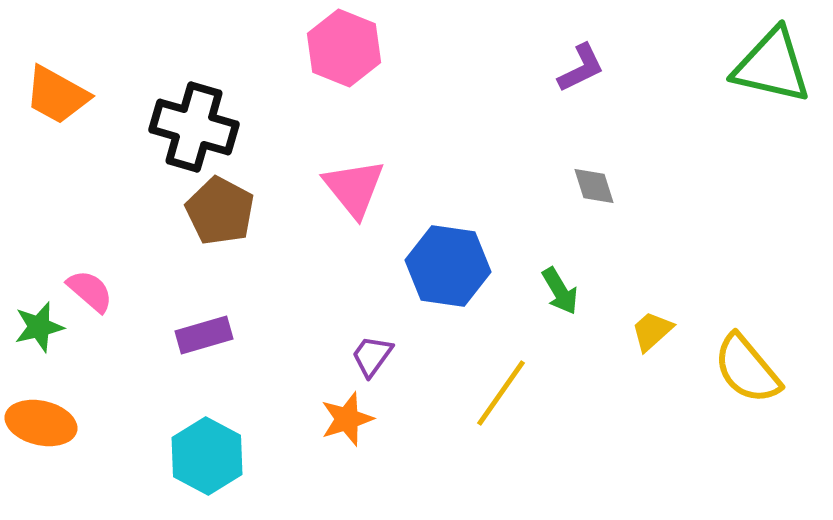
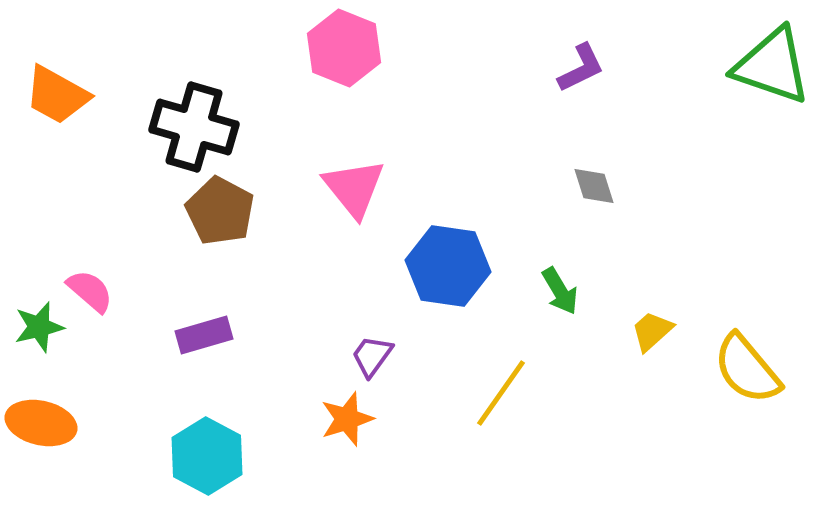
green triangle: rotated 6 degrees clockwise
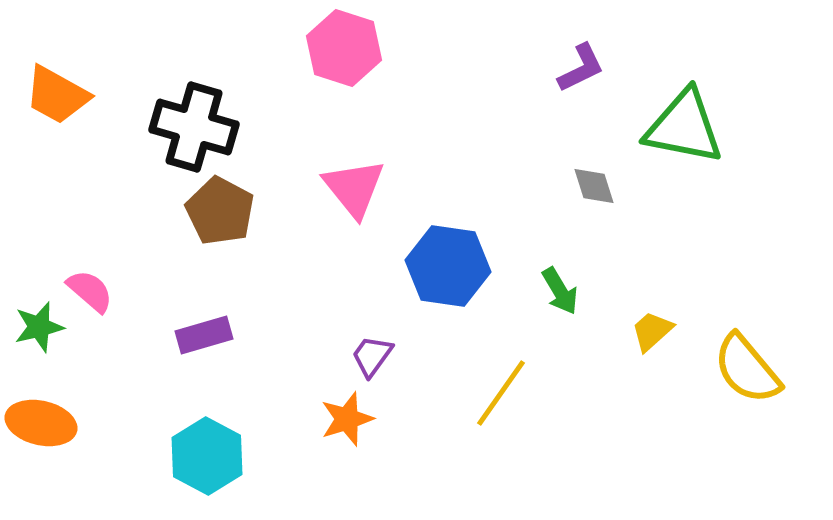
pink hexagon: rotated 4 degrees counterclockwise
green triangle: moved 88 px left, 61 px down; rotated 8 degrees counterclockwise
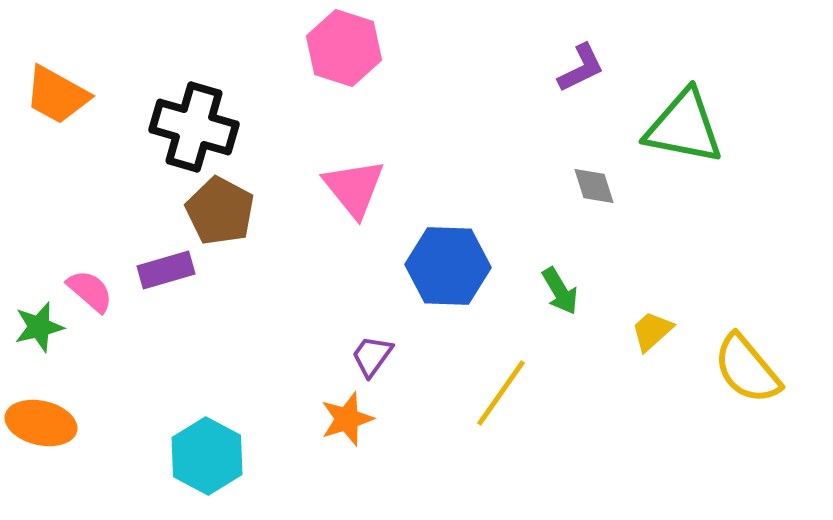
blue hexagon: rotated 6 degrees counterclockwise
purple rectangle: moved 38 px left, 65 px up
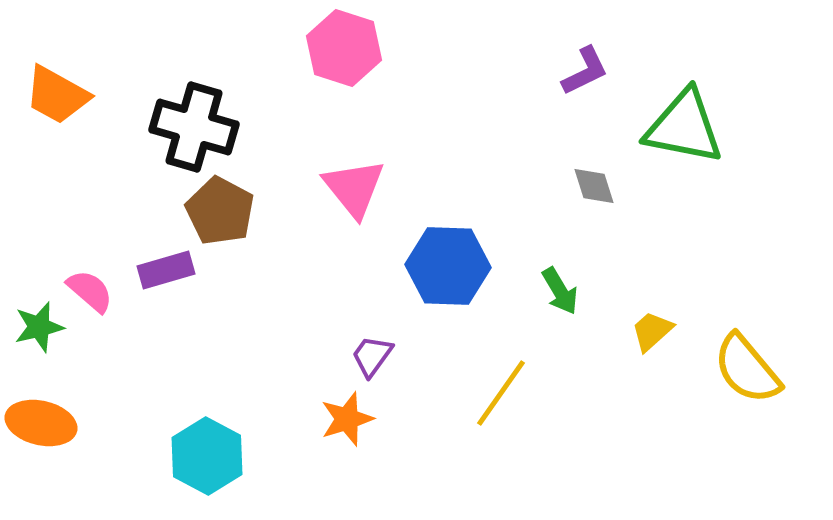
purple L-shape: moved 4 px right, 3 px down
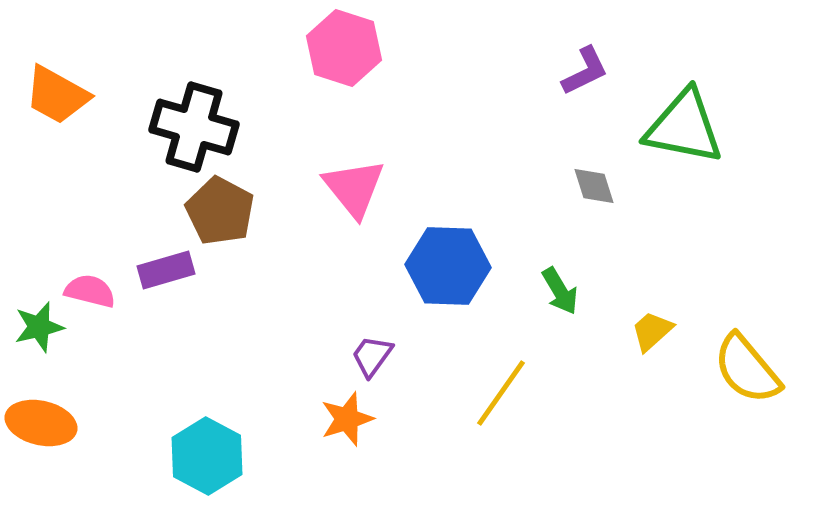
pink semicircle: rotated 27 degrees counterclockwise
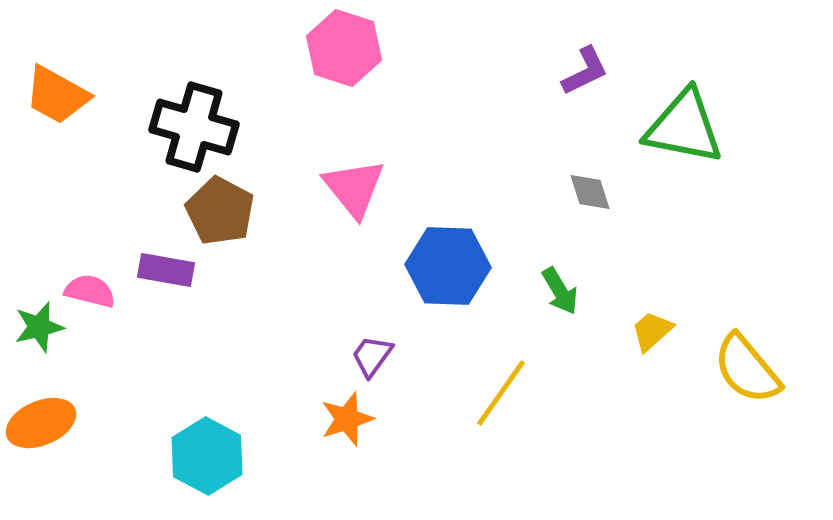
gray diamond: moved 4 px left, 6 px down
purple rectangle: rotated 26 degrees clockwise
orange ellipse: rotated 36 degrees counterclockwise
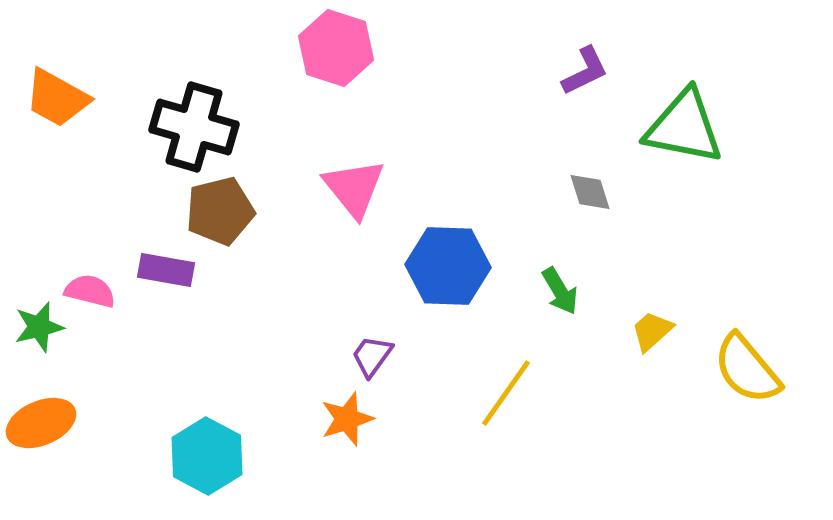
pink hexagon: moved 8 px left
orange trapezoid: moved 3 px down
brown pentagon: rotated 30 degrees clockwise
yellow line: moved 5 px right
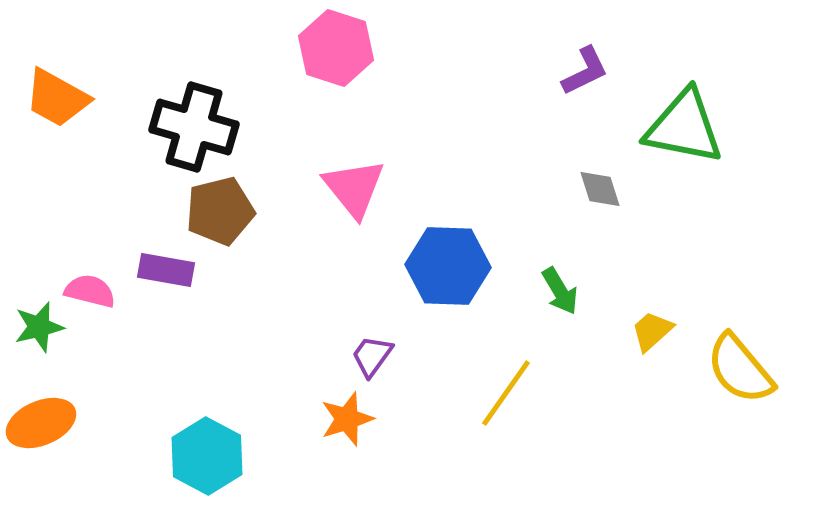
gray diamond: moved 10 px right, 3 px up
yellow semicircle: moved 7 px left
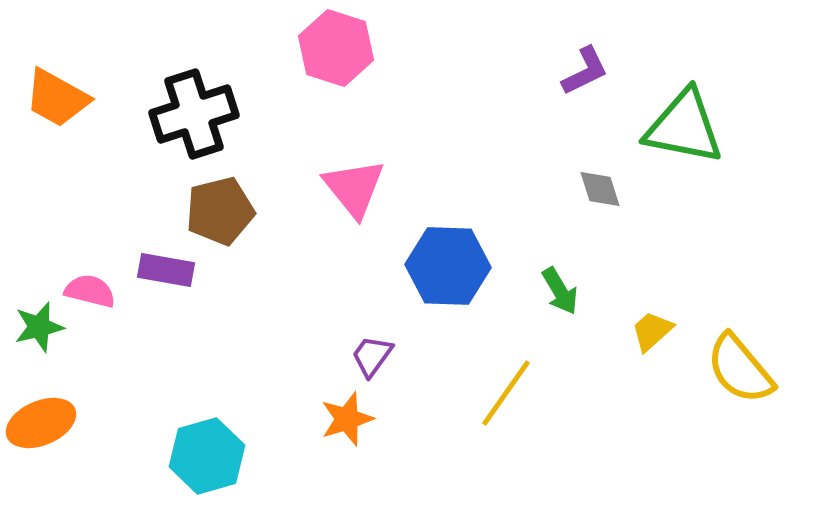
black cross: moved 13 px up; rotated 34 degrees counterclockwise
cyan hexagon: rotated 16 degrees clockwise
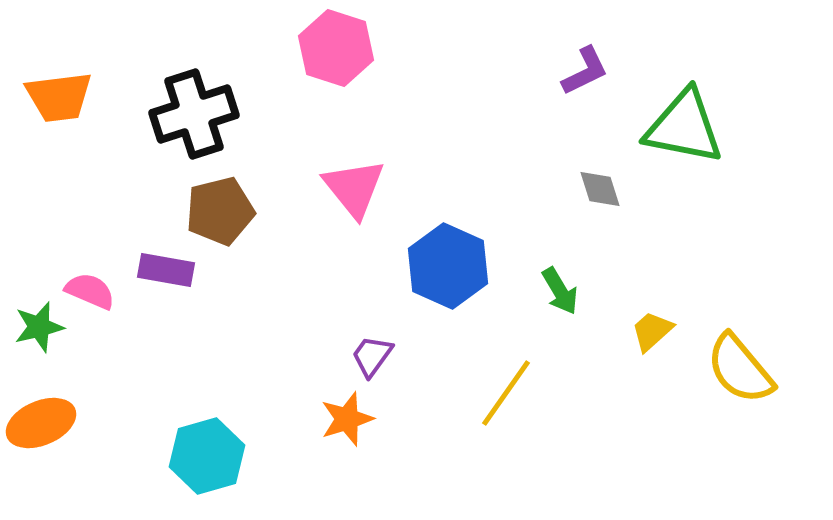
orange trapezoid: moved 2 px right, 1 px up; rotated 36 degrees counterclockwise
blue hexagon: rotated 22 degrees clockwise
pink semicircle: rotated 9 degrees clockwise
